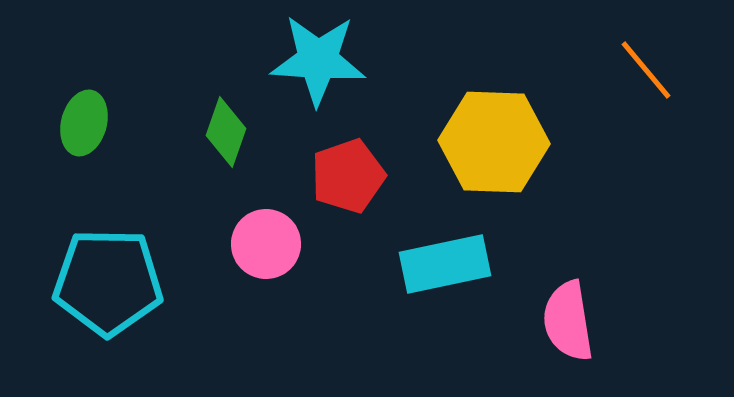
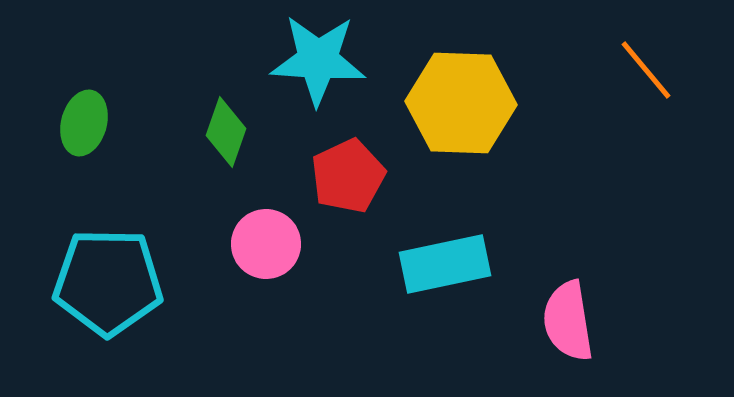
yellow hexagon: moved 33 px left, 39 px up
red pentagon: rotated 6 degrees counterclockwise
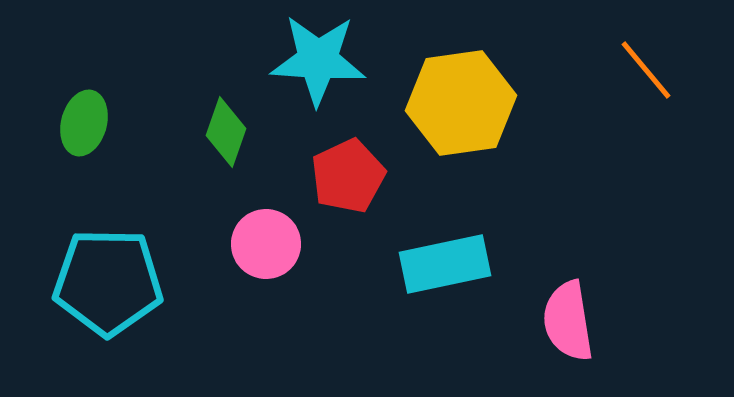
yellow hexagon: rotated 10 degrees counterclockwise
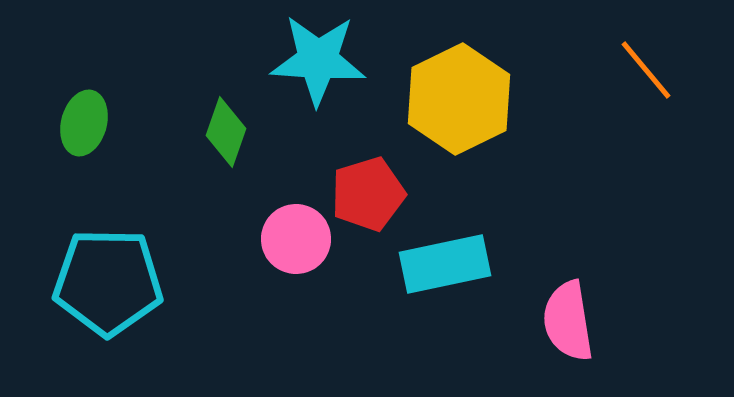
yellow hexagon: moved 2 px left, 4 px up; rotated 18 degrees counterclockwise
red pentagon: moved 20 px right, 18 px down; rotated 8 degrees clockwise
pink circle: moved 30 px right, 5 px up
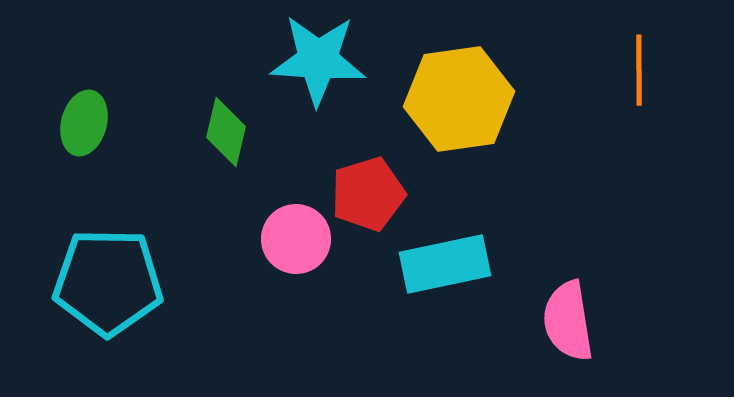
orange line: moved 7 px left; rotated 40 degrees clockwise
yellow hexagon: rotated 18 degrees clockwise
green diamond: rotated 6 degrees counterclockwise
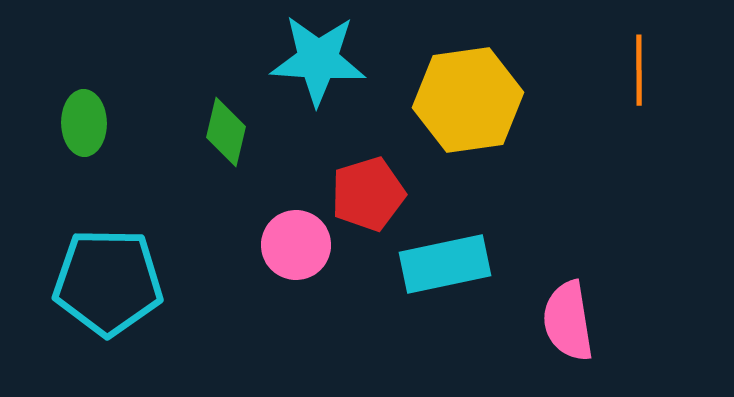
yellow hexagon: moved 9 px right, 1 px down
green ellipse: rotated 16 degrees counterclockwise
pink circle: moved 6 px down
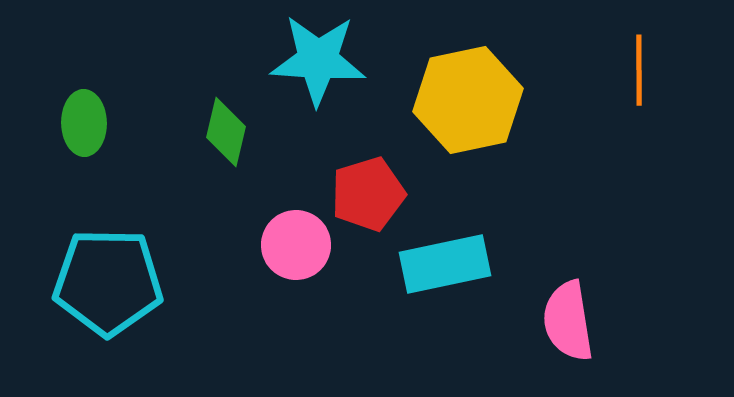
yellow hexagon: rotated 4 degrees counterclockwise
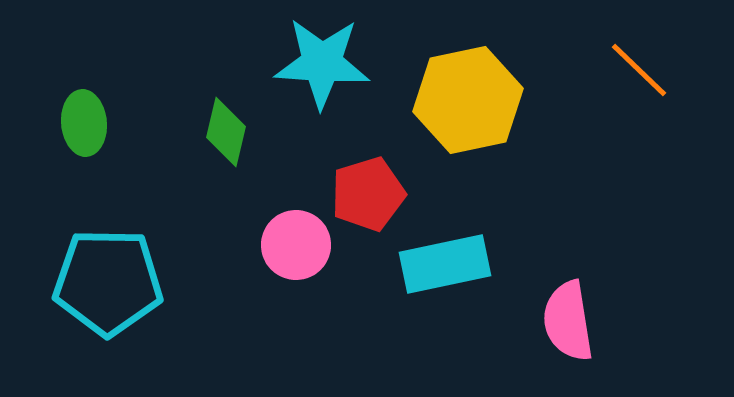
cyan star: moved 4 px right, 3 px down
orange line: rotated 46 degrees counterclockwise
green ellipse: rotated 4 degrees counterclockwise
